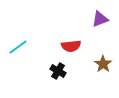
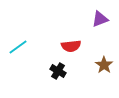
brown star: moved 1 px right, 1 px down
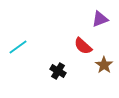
red semicircle: moved 12 px right; rotated 48 degrees clockwise
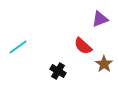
brown star: moved 1 px up
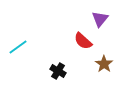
purple triangle: rotated 30 degrees counterclockwise
red semicircle: moved 5 px up
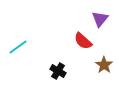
brown star: moved 1 px down
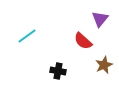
cyan line: moved 9 px right, 11 px up
brown star: rotated 12 degrees clockwise
black cross: rotated 21 degrees counterclockwise
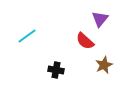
red semicircle: moved 2 px right
black cross: moved 2 px left, 1 px up
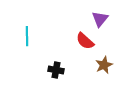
cyan line: rotated 54 degrees counterclockwise
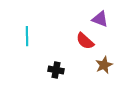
purple triangle: rotated 48 degrees counterclockwise
